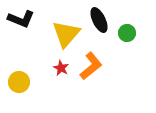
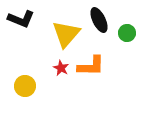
orange L-shape: rotated 40 degrees clockwise
yellow circle: moved 6 px right, 4 px down
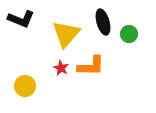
black ellipse: moved 4 px right, 2 px down; rotated 10 degrees clockwise
green circle: moved 2 px right, 1 px down
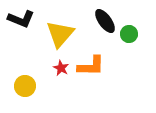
black ellipse: moved 2 px right, 1 px up; rotated 20 degrees counterclockwise
yellow triangle: moved 6 px left
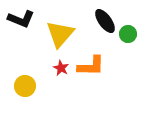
green circle: moved 1 px left
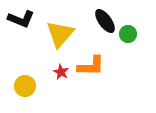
red star: moved 4 px down
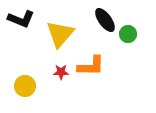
black ellipse: moved 1 px up
red star: rotated 28 degrees counterclockwise
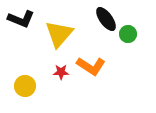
black ellipse: moved 1 px right, 1 px up
yellow triangle: moved 1 px left
orange L-shape: rotated 32 degrees clockwise
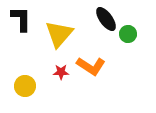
black L-shape: rotated 112 degrees counterclockwise
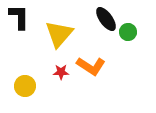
black L-shape: moved 2 px left, 2 px up
green circle: moved 2 px up
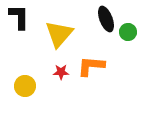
black ellipse: rotated 15 degrees clockwise
orange L-shape: rotated 152 degrees clockwise
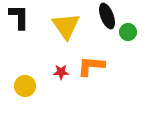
black ellipse: moved 1 px right, 3 px up
yellow triangle: moved 7 px right, 8 px up; rotated 16 degrees counterclockwise
